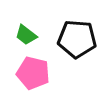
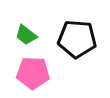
pink pentagon: rotated 12 degrees counterclockwise
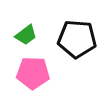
green trapezoid: rotated 75 degrees counterclockwise
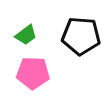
black pentagon: moved 4 px right, 3 px up
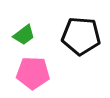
green trapezoid: moved 2 px left
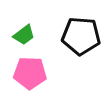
pink pentagon: moved 3 px left
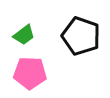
black pentagon: rotated 15 degrees clockwise
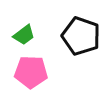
pink pentagon: moved 1 px right, 1 px up
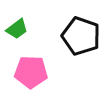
green trapezoid: moved 7 px left, 6 px up
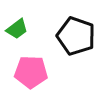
black pentagon: moved 5 px left
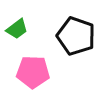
pink pentagon: moved 2 px right
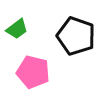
pink pentagon: rotated 12 degrees clockwise
